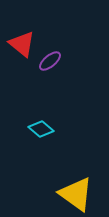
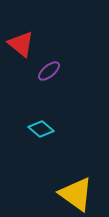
red triangle: moved 1 px left
purple ellipse: moved 1 px left, 10 px down
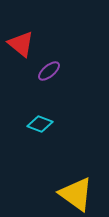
cyan diamond: moved 1 px left, 5 px up; rotated 20 degrees counterclockwise
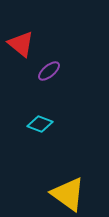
yellow triangle: moved 8 px left
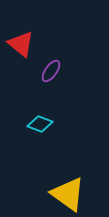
purple ellipse: moved 2 px right; rotated 15 degrees counterclockwise
